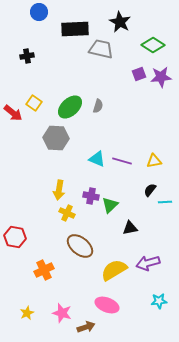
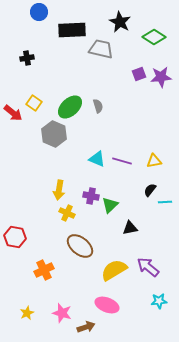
black rectangle: moved 3 px left, 1 px down
green diamond: moved 1 px right, 8 px up
black cross: moved 2 px down
gray semicircle: rotated 32 degrees counterclockwise
gray hexagon: moved 2 px left, 4 px up; rotated 20 degrees clockwise
purple arrow: moved 4 px down; rotated 55 degrees clockwise
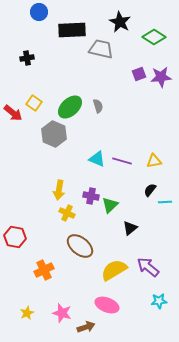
black triangle: rotated 28 degrees counterclockwise
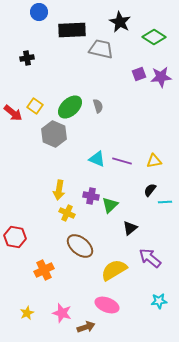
yellow square: moved 1 px right, 3 px down
purple arrow: moved 2 px right, 9 px up
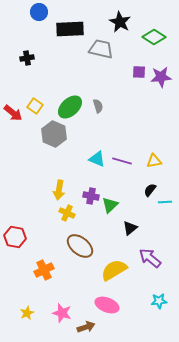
black rectangle: moved 2 px left, 1 px up
purple square: moved 2 px up; rotated 24 degrees clockwise
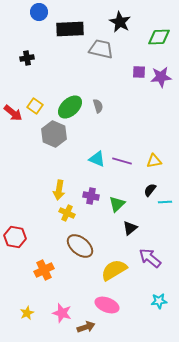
green diamond: moved 5 px right; rotated 35 degrees counterclockwise
green triangle: moved 7 px right, 1 px up
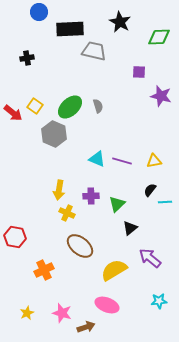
gray trapezoid: moved 7 px left, 2 px down
purple star: moved 19 px down; rotated 20 degrees clockwise
purple cross: rotated 14 degrees counterclockwise
